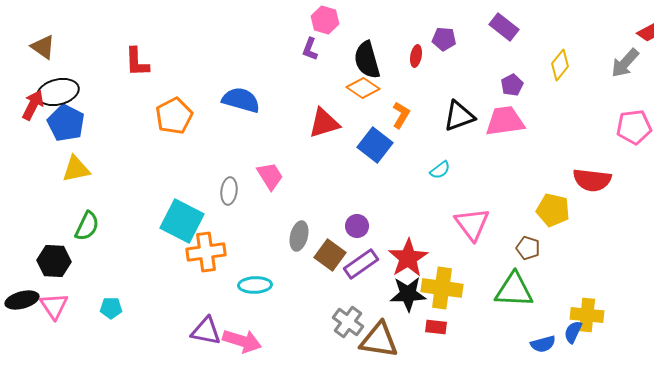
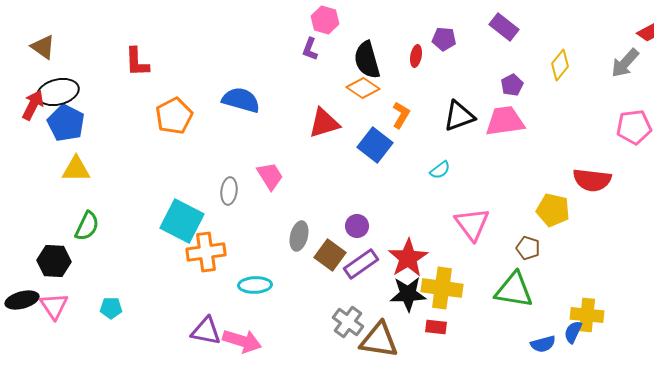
yellow triangle at (76, 169): rotated 12 degrees clockwise
green triangle at (514, 290): rotated 6 degrees clockwise
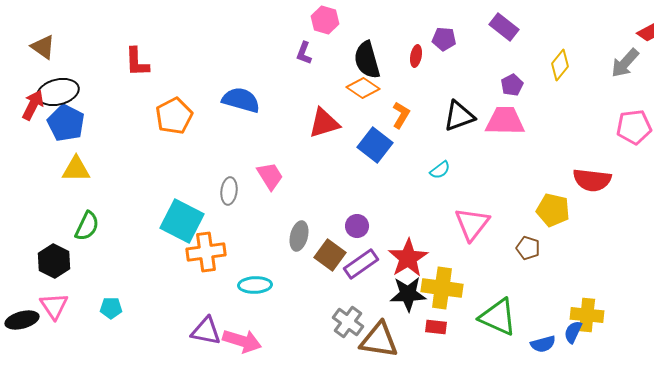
purple L-shape at (310, 49): moved 6 px left, 4 px down
pink trapezoid at (505, 121): rotated 9 degrees clockwise
pink triangle at (472, 224): rotated 15 degrees clockwise
black hexagon at (54, 261): rotated 24 degrees clockwise
green triangle at (514, 290): moved 16 px left, 27 px down; rotated 15 degrees clockwise
black ellipse at (22, 300): moved 20 px down
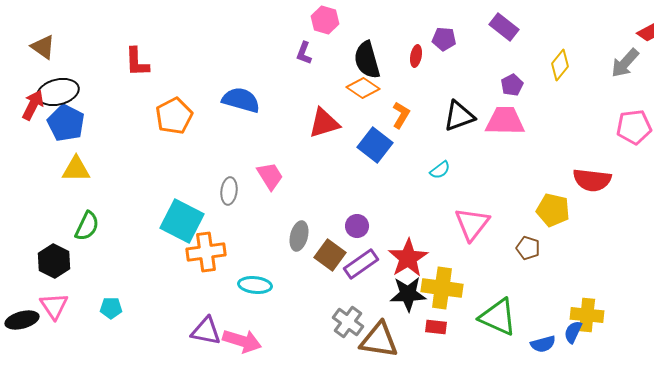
cyan ellipse at (255, 285): rotated 8 degrees clockwise
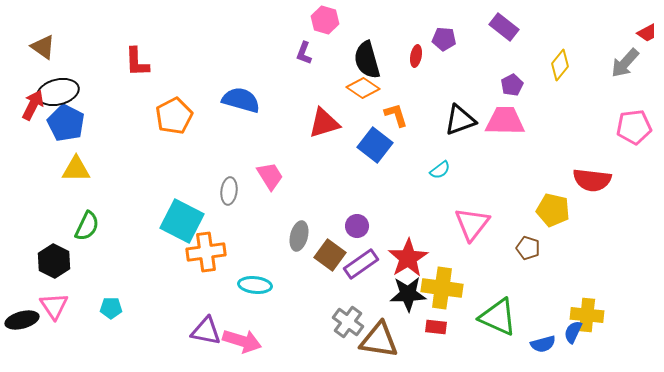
orange L-shape at (401, 115): moved 5 px left; rotated 48 degrees counterclockwise
black triangle at (459, 116): moved 1 px right, 4 px down
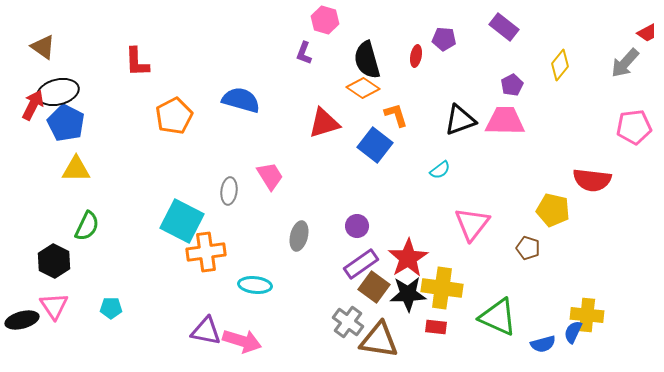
brown square at (330, 255): moved 44 px right, 32 px down
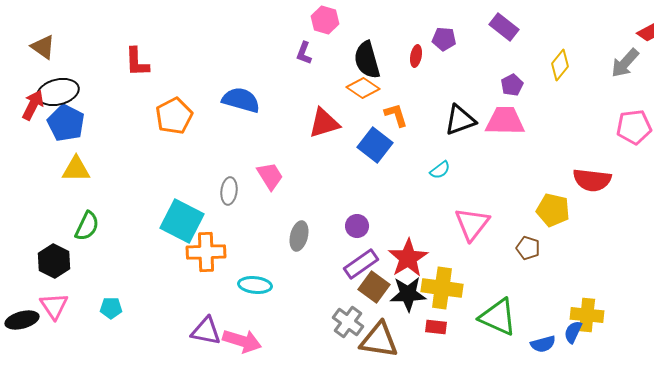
orange cross at (206, 252): rotated 6 degrees clockwise
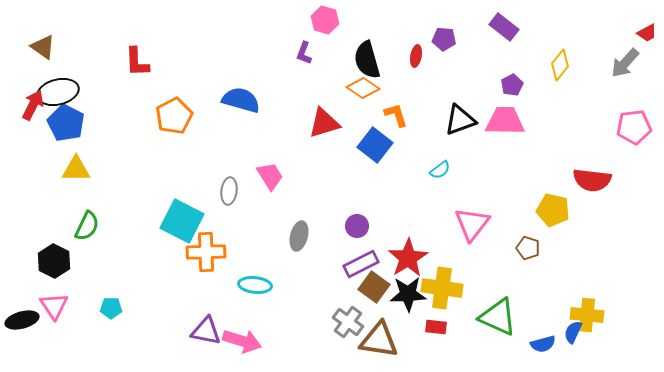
purple rectangle at (361, 264): rotated 8 degrees clockwise
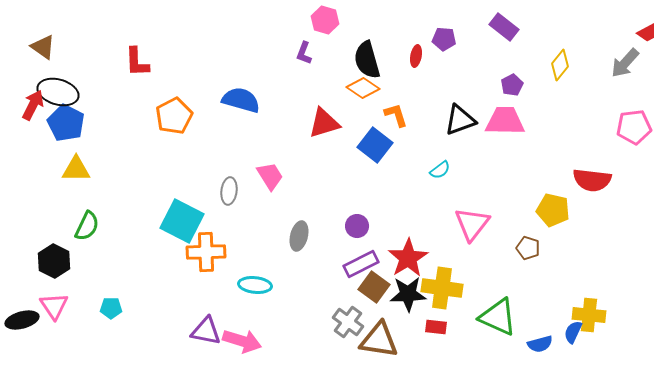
black ellipse at (58, 92): rotated 30 degrees clockwise
yellow cross at (587, 315): moved 2 px right
blue semicircle at (543, 344): moved 3 px left
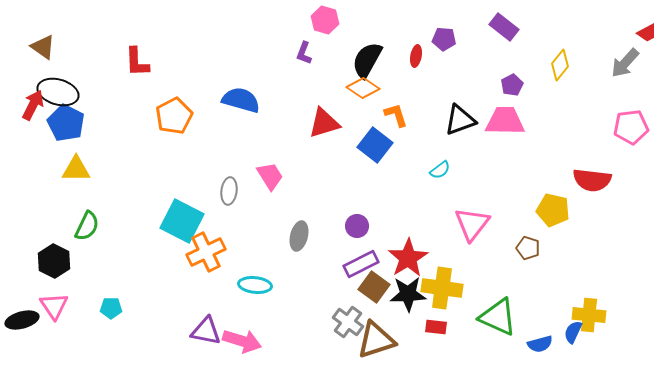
black semicircle at (367, 60): rotated 45 degrees clockwise
pink pentagon at (634, 127): moved 3 px left
orange cross at (206, 252): rotated 24 degrees counterclockwise
brown triangle at (379, 340): moved 3 px left; rotated 27 degrees counterclockwise
